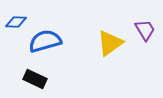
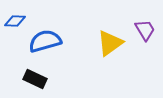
blue diamond: moved 1 px left, 1 px up
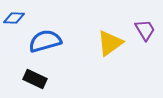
blue diamond: moved 1 px left, 3 px up
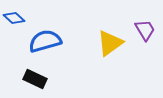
blue diamond: rotated 40 degrees clockwise
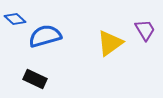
blue diamond: moved 1 px right, 1 px down
blue semicircle: moved 5 px up
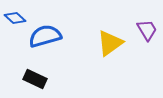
blue diamond: moved 1 px up
purple trapezoid: moved 2 px right
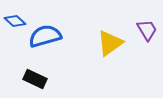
blue diamond: moved 3 px down
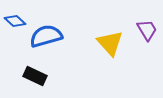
blue semicircle: moved 1 px right
yellow triangle: rotated 36 degrees counterclockwise
black rectangle: moved 3 px up
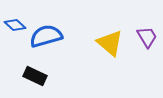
blue diamond: moved 4 px down
purple trapezoid: moved 7 px down
yellow triangle: rotated 8 degrees counterclockwise
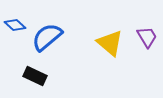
blue semicircle: moved 1 px right, 1 px down; rotated 24 degrees counterclockwise
